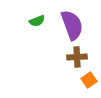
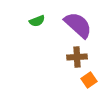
purple semicircle: moved 6 px right; rotated 28 degrees counterclockwise
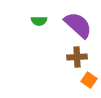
green semicircle: moved 2 px right; rotated 21 degrees clockwise
orange square: rotated 21 degrees counterclockwise
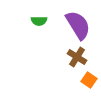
purple semicircle: rotated 16 degrees clockwise
brown cross: rotated 36 degrees clockwise
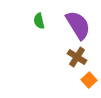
green semicircle: rotated 77 degrees clockwise
orange square: rotated 14 degrees clockwise
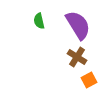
orange square: rotated 14 degrees clockwise
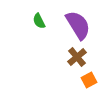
green semicircle: rotated 14 degrees counterclockwise
brown cross: rotated 18 degrees clockwise
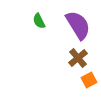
brown cross: moved 1 px right, 1 px down
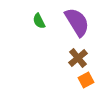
purple semicircle: moved 1 px left, 3 px up
orange square: moved 3 px left
